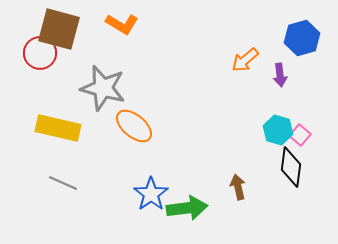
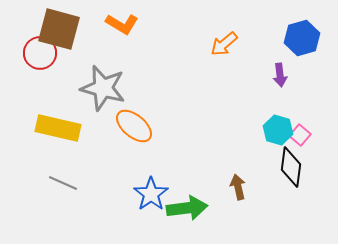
orange arrow: moved 21 px left, 16 px up
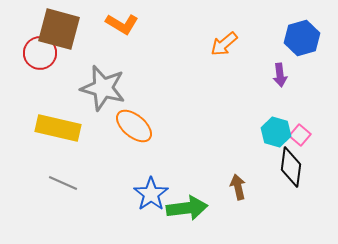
cyan hexagon: moved 2 px left, 2 px down
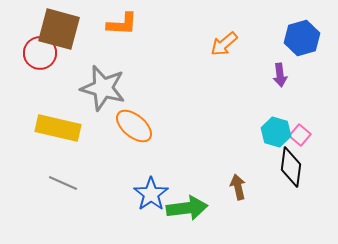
orange L-shape: rotated 28 degrees counterclockwise
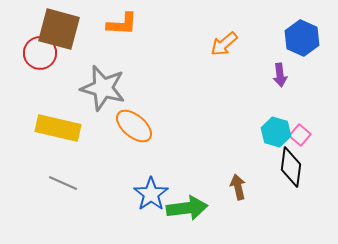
blue hexagon: rotated 20 degrees counterclockwise
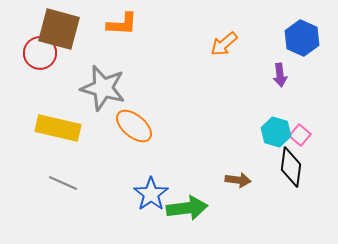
brown arrow: moved 7 px up; rotated 110 degrees clockwise
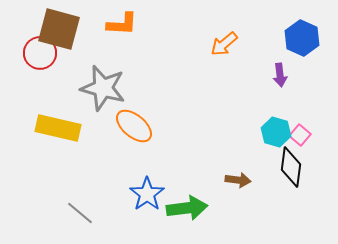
gray line: moved 17 px right, 30 px down; rotated 16 degrees clockwise
blue star: moved 4 px left
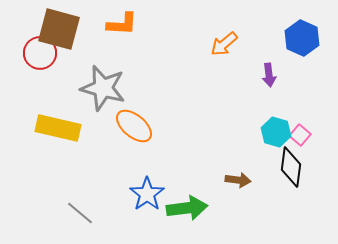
purple arrow: moved 11 px left
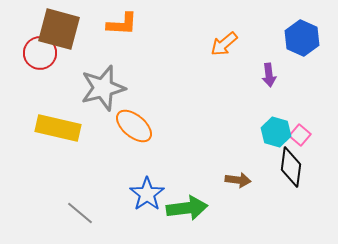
gray star: rotated 30 degrees counterclockwise
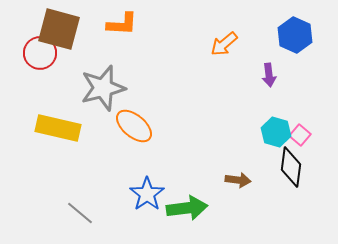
blue hexagon: moved 7 px left, 3 px up
